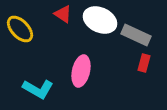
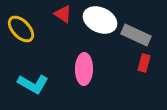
yellow ellipse: moved 1 px right
pink ellipse: moved 3 px right, 2 px up; rotated 12 degrees counterclockwise
cyan L-shape: moved 5 px left, 5 px up
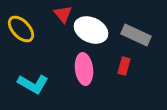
red triangle: rotated 18 degrees clockwise
white ellipse: moved 9 px left, 10 px down
red rectangle: moved 20 px left, 3 px down
pink ellipse: rotated 8 degrees counterclockwise
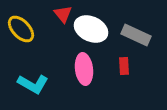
white ellipse: moved 1 px up
red rectangle: rotated 18 degrees counterclockwise
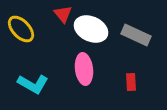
red rectangle: moved 7 px right, 16 px down
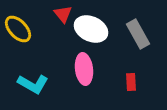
yellow ellipse: moved 3 px left
gray rectangle: moved 2 px right, 1 px up; rotated 36 degrees clockwise
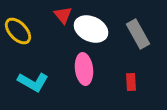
red triangle: moved 1 px down
yellow ellipse: moved 2 px down
cyan L-shape: moved 2 px up
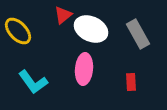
red triangle: rotated 30 degrees clockwise
pink ellipse: rotated 12 degrees clockwise
cyan L-shape: rotated 24 degrees clockwise
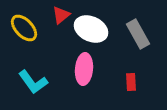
red triangle: moved 2 px left
yellow ellipse: moved 6 px right, 3 px up
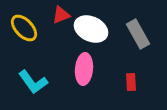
red triangle: rotated 18 degrees clockwise
